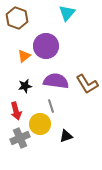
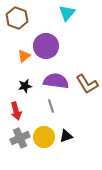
yellow circle: moved 4 px right, 13 px down
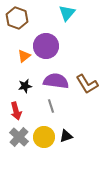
gray cross: moved 1 px left, 1 px up; rotated 24 degrees counterclockwise
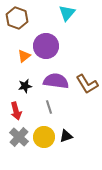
gray line: moved 2 px left, 1 px down
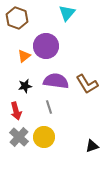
black triangle: moved 26 px right, 10 px down
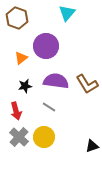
orange triangle: moved 3 px left, 2 px down
gray line: rotated 40 degrees counterclockwise
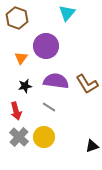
orange triangle: rotated 16 degrees counterclockwise
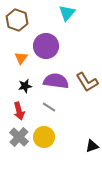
brown hexagon: moved 2 px down
brown L-shape: moved 2 px up
red arrow: moved 3 px right
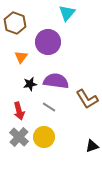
brown hexagon: moved 2 px left, 3 px down
purple circle: moved 2 px right, 4 px up
orange triangle: moved 1 px up
brown L-shape: moved 17 px down
black star: moved 5 px right, 2 px up
